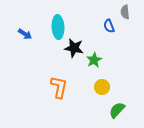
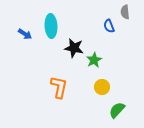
cyan ellipse: moved 7 px left, 1 px up
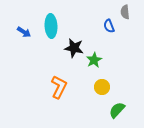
blue arrow: moved 1 px left, 2 px up
orange L-shape: rotated 15 degrees clockwise
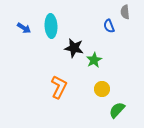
blue arrow: moved 4 px up
yellow circle: moved 2 px down
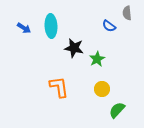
gray semicircle: moved 2 px right, 1 px down
blue semicircle: rotated 32 degrees counterclockwise
green star: moved 3 px right, 1 px up
orange L-shape: rotated 35 degrees counterclockwise
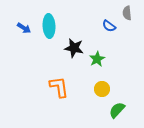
cyan ellipse: moved 2 px left
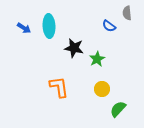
green semicircle: moved 1 px right, 1 px up
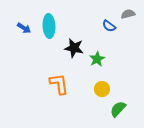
gray semicircle: moved 1 px right, 1 px down; rotated 80 degrees clockwise
orange L-shape: moved 3 px up
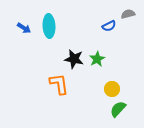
blue semicircle: rotated 64 degrees counterclockwise
black star: moved 11 px down
yellow circle: moved 10 px right
